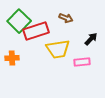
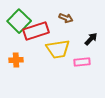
orange cross: moved 4 px right, 2 px down
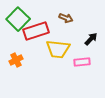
green square: moved 1 px left, 2 px up
yellow trapezoid: rotated 15 degrees clockwise
orange cross: rotated 24 degrees counterclockwise
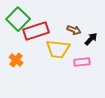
brown arrow: moved 8 px right, 12 px down
orange cross: rotated 24 degrees counterclockwise
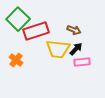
black arrow: moved 15 px left, 10 px down
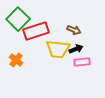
black arrow: rotated 24 degrees clockwise
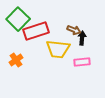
black arrow: moved 6 px right, 11 px up; rotated 64 degrees counterclockwise
orange cross: rotated 16 degrees clockwise
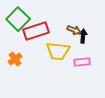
black arrow: moved 1 px right, 2 px up
yellow trapezoid: moved 2 px down
orange cross: moved 1 px left, 1 px up
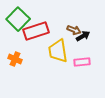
black arrow: rotated 56 degrees clockwise
yellow trapezoid: rotated 75 degrees clockwise
orange cross: rotated 32 degrees counterclockwise
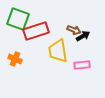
green square: rotated 25 degrees counterclockwise
pink rectangle: moved 3 px down
